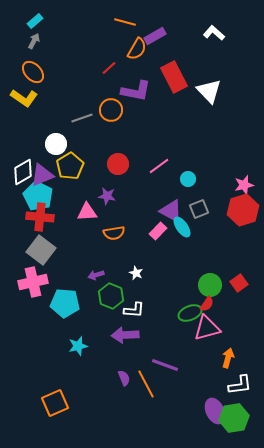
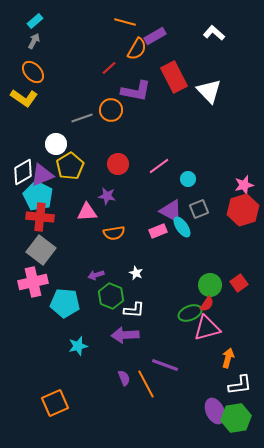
pink rectangle at (158, 231): rotated 24 degrees clockwise
green hexagon at (234, 418): moved 2 px right
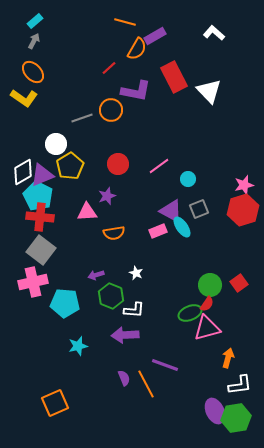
purple star at (107, 196): rotated 30 degrees counterclockwise
